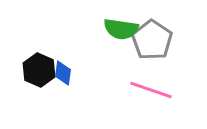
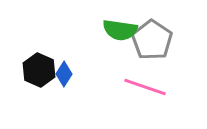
green semicircle: moved 1 px left, 1 px down
blue diamond: moved 1 px right, 1 px down; rotated 25 degrees clockwise
pink line: moved 6 px left, 3 px up
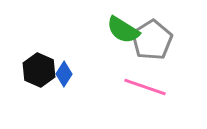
green semicircle: moved 3 px right; rotated 24 degrees clockwise
gray pentagon: rotated 6 degrees clockwise
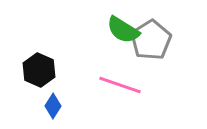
gray pentagon: moved 1 px left
blue diamond: moved 11 px left, 32 px down
pink line: moved 25 px left, 2 px up
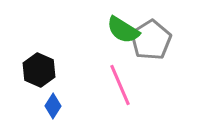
pink line: rotated 48 degrees clockwise
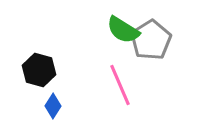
black hexagon: rotated 8 degrees counterclockwise
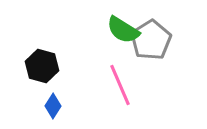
black hexagon: moved 3 px right, 4 px up
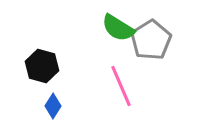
green semicircle: moved 5 px left, 2 px up
pink line: moved 1 px right, 1 px down
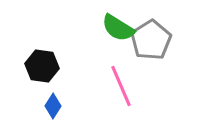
black hexagon: rotated 8 degrees counterclockwise
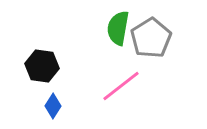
green semicircle: rotated 68 degrees clockwise
gray pentagon: moved 2 px up
pink line: rotated 75 degrees clockwise
